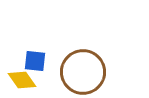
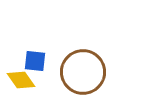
yellow diamond: moved 1 px left
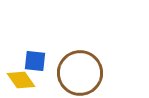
brown circle: moved 3 px left, 1 px down
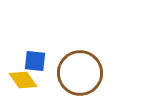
yellow diamond: moved 2 px right
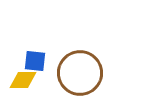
yellow diamond: rotated 56 degrees counterclockwise
